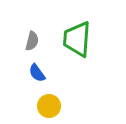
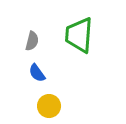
green trapezoid: moved 2 px right, 4 px up
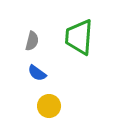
green trapezoid: moved 2 px down
blue semicircle: rotated 18 degrees counterclockwise
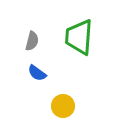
yellow circle: moved 14 px right
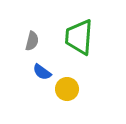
blue semicircle: moved 5 px right, 1 px up
yellow circle: moved 4 px right, 17 px up
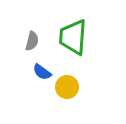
green trapezoid: moved 6 px left
yellow circle: moved 2 px up
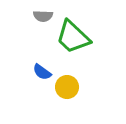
green trapezoid: rotated 51 degrees counterclockwise
gray semicircle: moved 11 px right, 25 px up; rotated 78 degrees clockwise
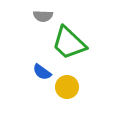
green trapezoid: moved 4 px left, 6 px down
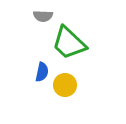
blue semicircle: rotated 114 degrees counterclockwise
yellow circle: moved 2 px left, 2 px up
